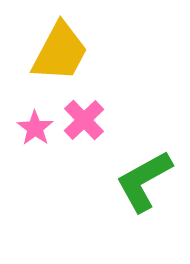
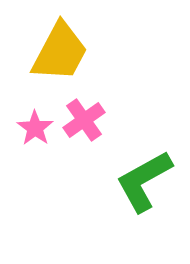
pink cross: rotated 9 degrees clockwise
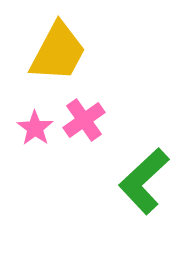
yellow trapezoid: moved 2 px left
green L-shape: rotated 14 degrees counterclockwise
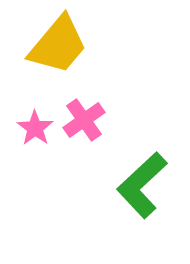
yellow trapezoid: moved 7 px up; rotated 12 degrees clockwise
green L-shape: moved 2 px left, 4 px down
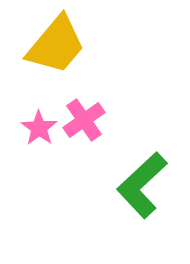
yellow trapezoid: moved 2 px left
pink star: moved 4 px right
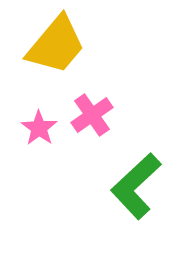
pink cross: moved 8 px right, 5 px up
green L-shape: moved 6 px left, 1 px down
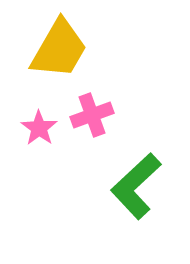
yellow trapezoid: moved 3 px right, 4 px down; rotated 10 degrees counterclockwise
pink cross: rotated 15 degrees clockwise
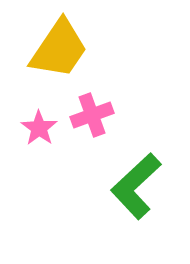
yellow trapezoid: rotated 4 degrees clockwise
